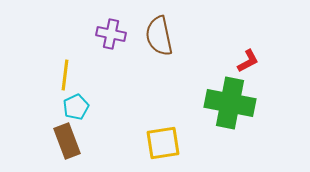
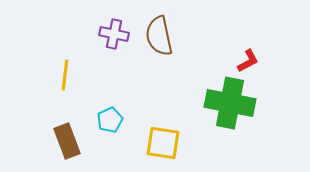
purple cross: moved 3 px right
cyan pentagon: moved 34 px right, 13 px down
yellow square: rotated 18 degrees clockwise
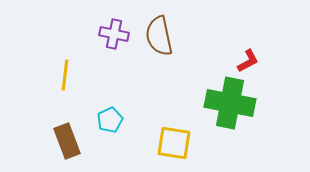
yellow square: moved 11 px right
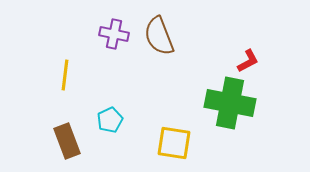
brown semicircle: rotated 9 degrees counterclockwise
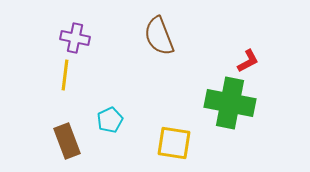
purple cross: moved 39 px left, 4 px down
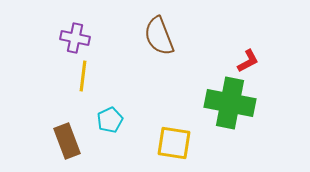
yellow line: moved 18 px right, 1 px down
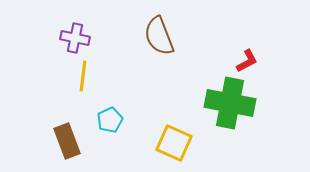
red L-shape: moved 1 px left
yellow square: rotated 15 degrees clockwise
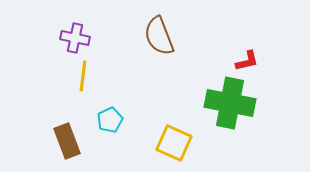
red L-shape: rotated 15 degrees clockwise
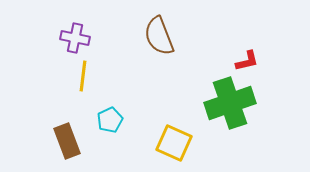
green cross: rotated 30 degrees counterclockwise
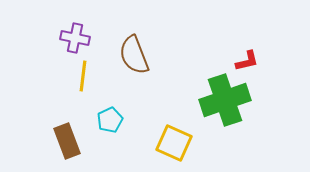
brown semicircle: moved 25 px left, 19 px down
green cross: moved 5 px left, 3 px up
